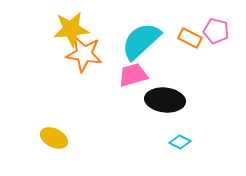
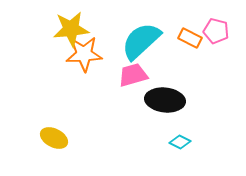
orange star: rotated 12 degrees counterclockwise
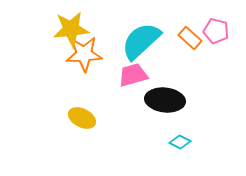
orange rectangle: rotated 15 degrees clockwise
yellow ellipse: moved 28 px right, 20 px up
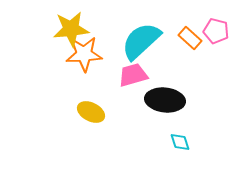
yellow ellipse: moved 9 px right, 6 px up
cyan diamond: rotated 45 degrees clockwise
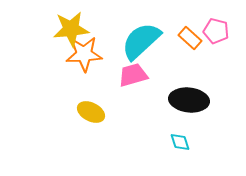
black ellipse: moved 24 px right
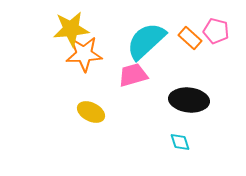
cyan semicircle: moved 5 px right
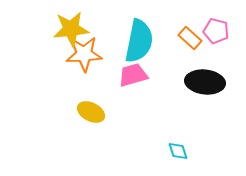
cyan semicircle: moved 7 px left; rotated 144 degrees clockwise
black ellipse: moved 16 px right, 18 px up
cyan diamond: moved 2 px left, 9 px down
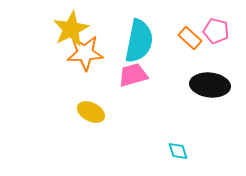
yellow star: rotated 21 degrees counterclockwise
orange star: moved 1 px right, 1 px up
black ellipse: moved 5 px right, 3 px down
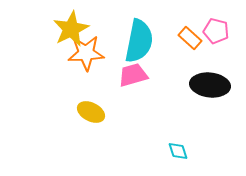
orange star: moved 1 px right
